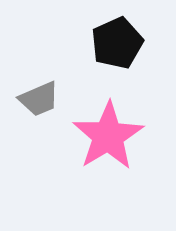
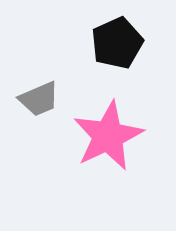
pink star: rotated 6 degrees clockwise
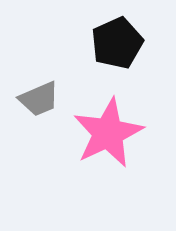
pink star: moved 3 px up
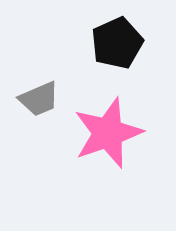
pink star: rotated 6 degrees clockwise
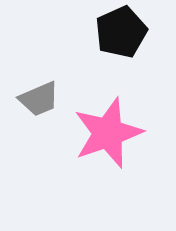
black pentagon: moved 4 px right, 11 px up
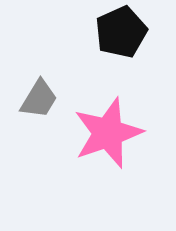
gray trapezoid: rotated 36 degrees counterclockwise
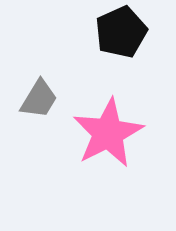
pink star: rotated 8 degrees counterclockwise
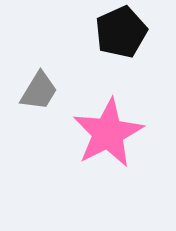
gray trapezoid: moved 8 px up
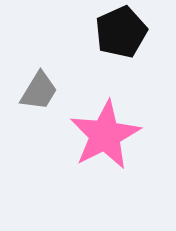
pink star: moved 3 px left, 2 px down
